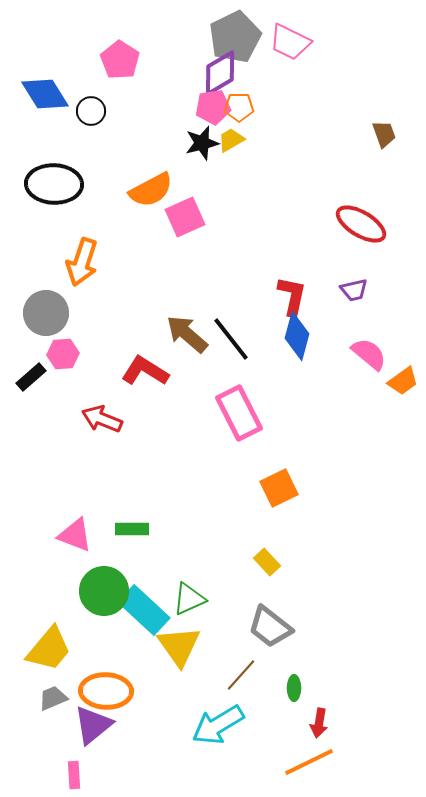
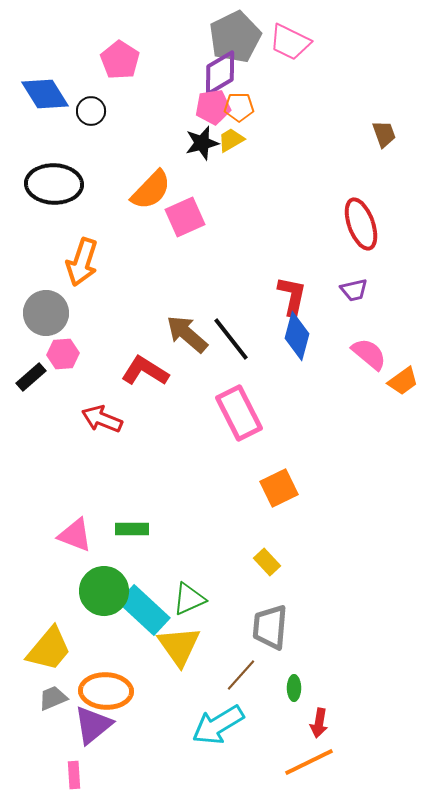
orange semicircle at (151, 190): rotated 18 degrees counterclockwise
red ellipse at (361, 224): rotated 39 degrees clockwise
gray trapezoid at (270, 627): rotated 57 degrees clockwise
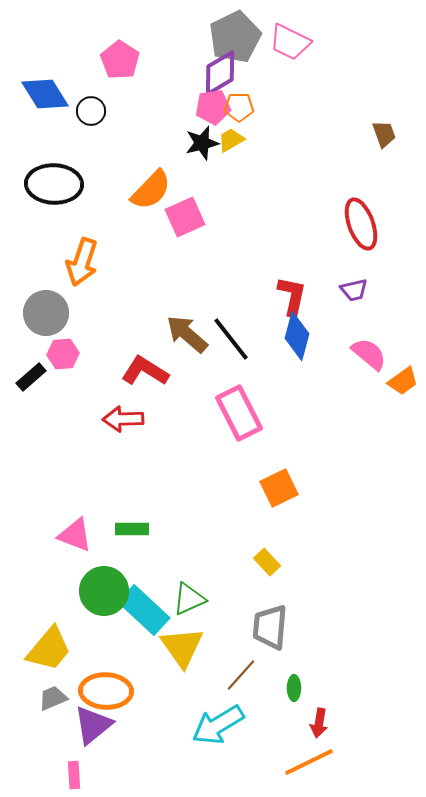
red arrow at (102, 419): moved 21 px right; rotated 24 degrees counterclockwise
yellow triangle at (179, 646): moved 3 px right, 1 px down
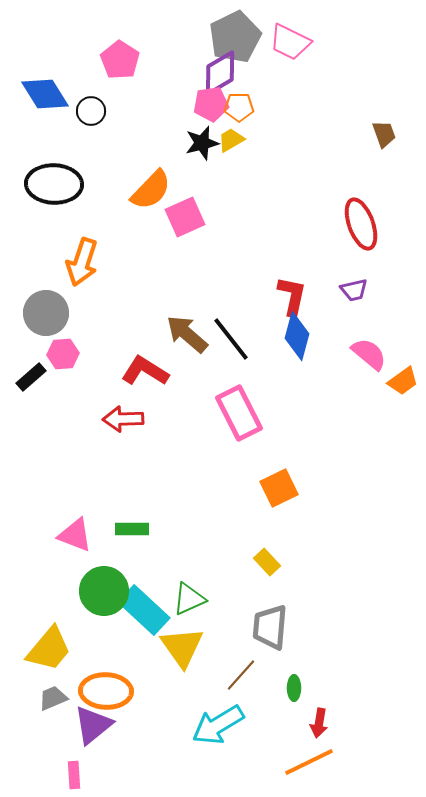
pink pentagon at (213, 107): moved 2 px left, 3 px up
